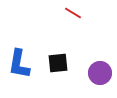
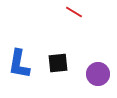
red line: moved 1 px right, 1 px up
purple circle: moved 2 px left, 1 px down
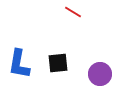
red line: moved 1 px left
purple circle: moved 2 px right
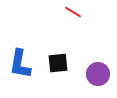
blue L-shape: moved 1 px right
purple circle: moved 2 px left
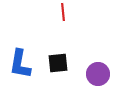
red line: moved 10 px left; rotated 54 degrees clockwise
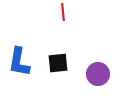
blue L-shape: moved 1 px left, 2 px up
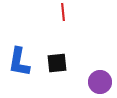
black square: moved 1 px left
purple circle: moved 2 px right, 8 px down
